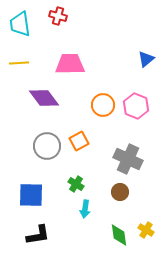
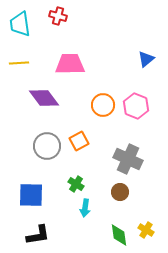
cyan arrow: moved 1 px up
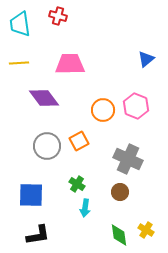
orange circle: moved 5 px down
green cross: moved 1 px right
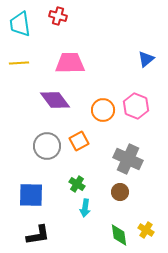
pink trapezoid: moved 1 px up
purple diamond: moved 11 px right, 2 px down
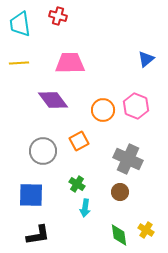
purple diamond: moved 2 px left
gray circle: moved 4 px left, 5 px down
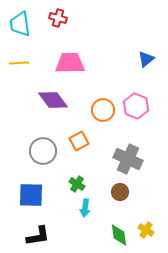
red cross: moved 2 px down
black L-shape: moved 1 px down
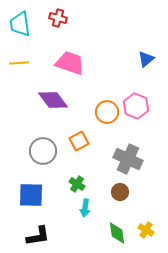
pink trapezoid: rotated 20 degrees clockwise
orange circle: moved 4 px right, 2 px down
green diamond: moved 2 px left, 2 px up
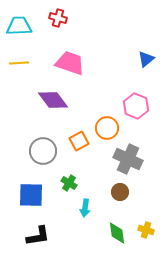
cyan trapezoid: moved 1 px left, 2 px down; rotated 96 degrees clockwise
orange circle: moved 16 px down
green cross: moved 8 px left, 1 px up
yellow cross: rotated 14 degrees counterclockwise
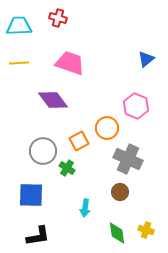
green cross: moved 2 px left, 15 px up
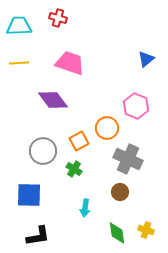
green cross: moved 7 px right, 1 px down
blue square: moved 2 px left
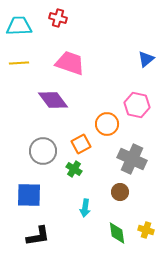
pink hexagon: moved 1 px right, 1 px up; rotated 10 degrees counterclockwise
orange circle: moved 4 px up
orange square: moved 2 px right, 3 px down
gray cross: moved 4 px right
